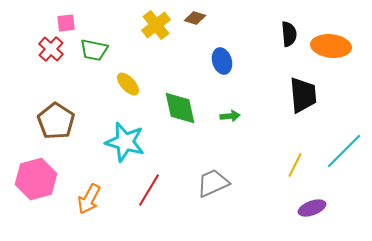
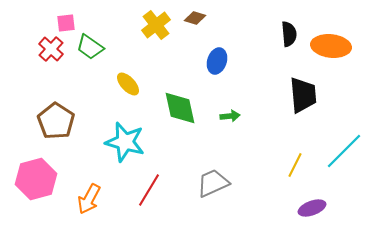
green trapezoid: moved 4 px left, 3 px up; rotated 24 degrees clockwise
blue ellipse: moved 5 px left; rotated 35 degrees clockwise
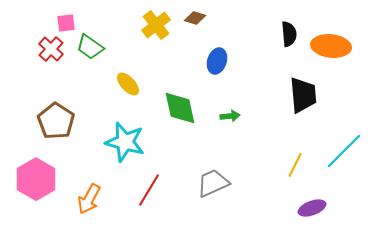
pink hexagon: rotated 15 degrees counterclockwise
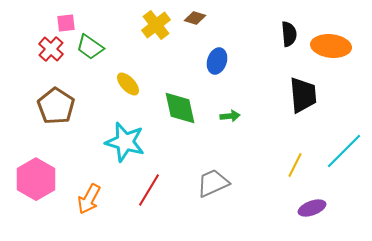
brown pentagon: moved 15 px up
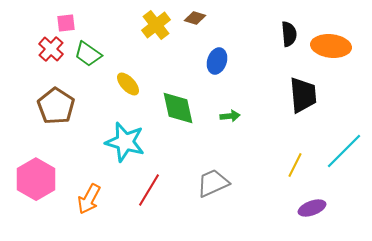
green trapezoid: moved 2 px left, 7 px down
green diamond: moved 2 px left
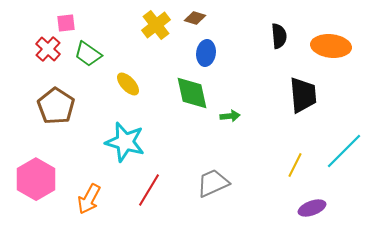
black semicircle: moved 10 px left, 2 px down
red cross: moved 3 px left
blue ellipse: moved 11 px left, 8 px up; rotated 10 degrees counterclockwise
green diamond: moved 14 px right, 15 px up
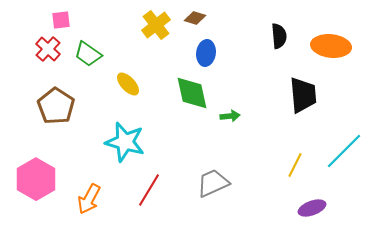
pink square: moved 5 px left, 3 px up
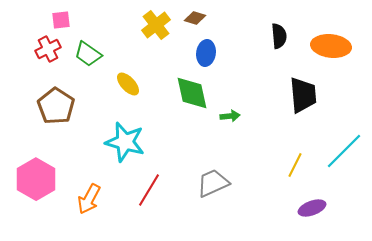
red cross: rotated 20 degrees clockwise
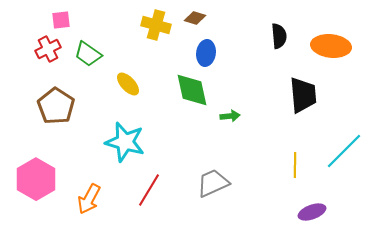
yellow cross: rotated 36 degrees counterclockwise
green diamond: moved 3 px up
yellow line: rotated 25 degrees counterclockwise
purple ellipse: moved 4 px down
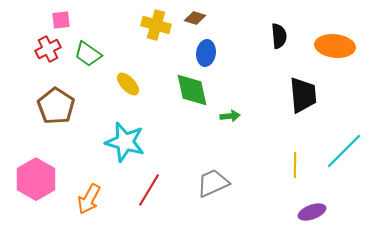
orange ellipse: moved 4 px right
